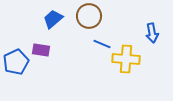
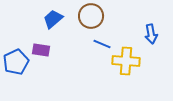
brown circle: moved 2 px right
blue arrow: moved 1 px left, 1 px down
yellow cross: moved 2 px down
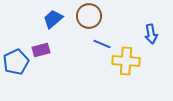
brown circle: moved 2 px left
purple rectangle: rotated 24 degrees counterclockwise
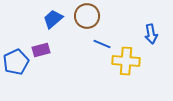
brown circle: moved 2 px left
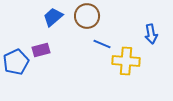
blue trapezoid: moved 2 px up
